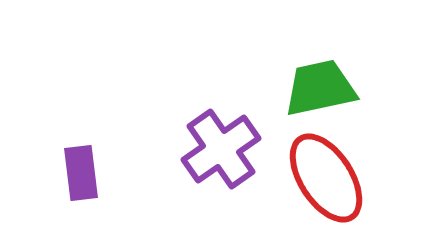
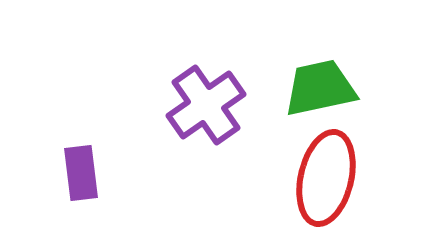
purple cross: moved 15 px left, 44 px up
red ellipse: rotated 46 degrees clockwise
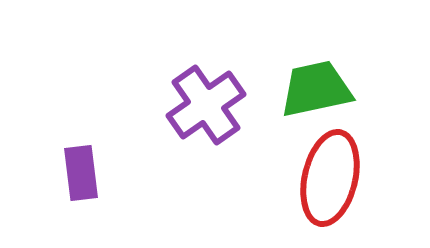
green trapezoid: moved 4 px left, 1 px down
red ellipse: moved 4 px right
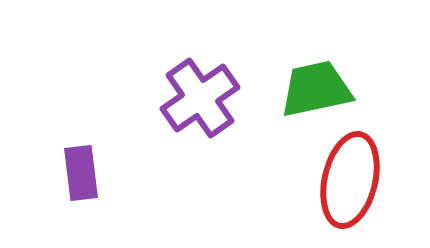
purple cross: moved 6 px left, 7 px up
red ellipse: moved 20 px right, 2 px down
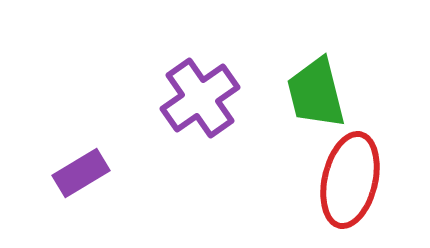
green trapezoid: moved 4 px down; rotated 92 degrees counterclockwise
purple rectangle: rotated 66 degrees clockwise
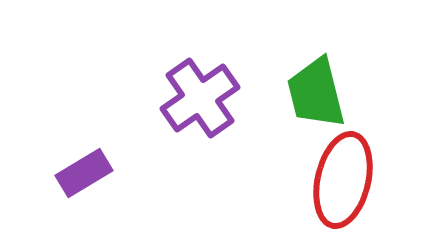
purple rectangle: moved 3 px right
red ellipse: moved 7 px left
